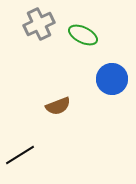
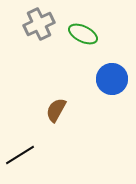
green ellipse: moved 1 px up
brown semicircle: moved 2 px left, 4 px down; rotated 140 degrees clockwise
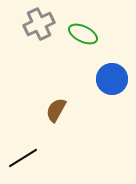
black line: moved 3 px right, 3 px down
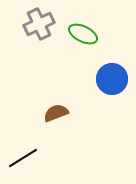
brown semicircle: moved 3 px down; rotated 40 degrees clockwise
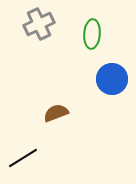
green ellipse: moved 9 px right; rotated 68 degrees clockwise
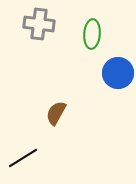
gray cross: rotated 32 degrees clockwise
blue circle: moved 6 px right, 6 px up
brown semicircle: rotated 40 degrees counterclockwise
